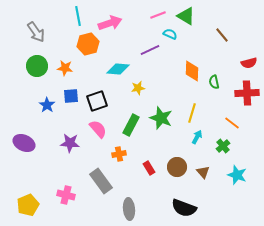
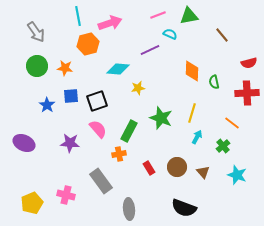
green triangle: moved 3 px right; rotated 42 degrees counterclockwise
green rectangle: moved 2 px left, 6 px down
yellow pentagon: moved 4 px right, 2 px up
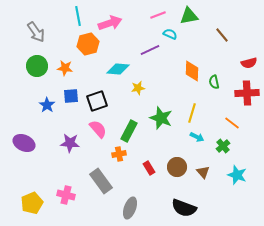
cyan arrow: rotated 88 degrees clockwise
gray ellipse: moved 1 px right, 1 px up; rotated 25 degrees clockwise
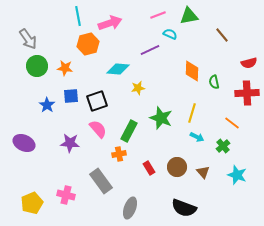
gray arrow: moved 8 px left, 7 px down
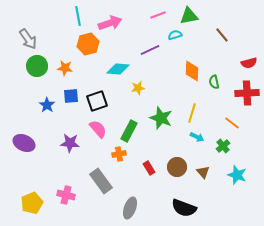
cyan semicircle: moved 5 px right, 1 px down; rotated 40 degrees counterclockwise
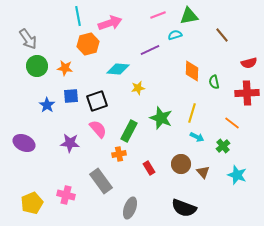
brown circle: moved 4 px right, 3 px up
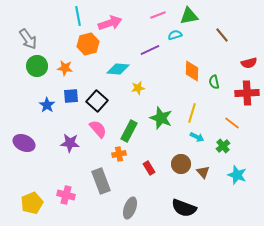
black square: rotated 30 degrees counterclockwise
gray rectangle: rotated 15 degrees clockwise
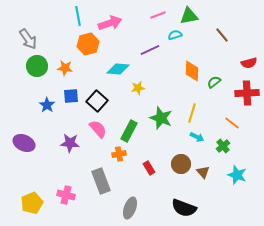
green semicircle: rotated 64 degrees clockwise
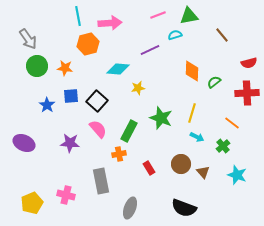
pink arrow: rotated 15 degrees clockwise
gray rectangle: rotated 10 degrees clockwise
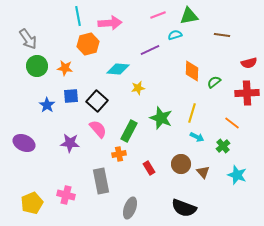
brown line: rotated 42 degrees counterclockwise
